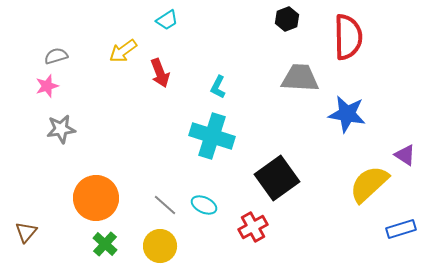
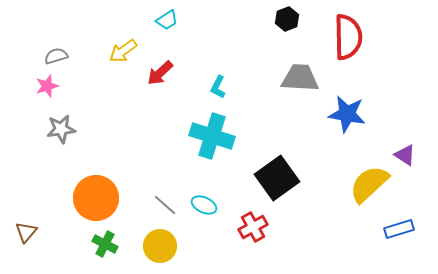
red arrow: rotated 68 degrees clockwise
blue rectangle: moved 2 px left
green cross: rotated 15 degrees counterclockwise
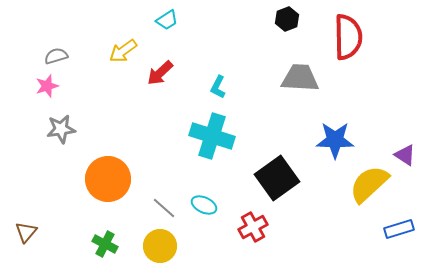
blue star: moved 12 px left, 26 px down; rotated 9 degrees counterclockwise
orange circle: moved 12 px right, 19 px up
gray line: moved 1 px left, 3 px down
